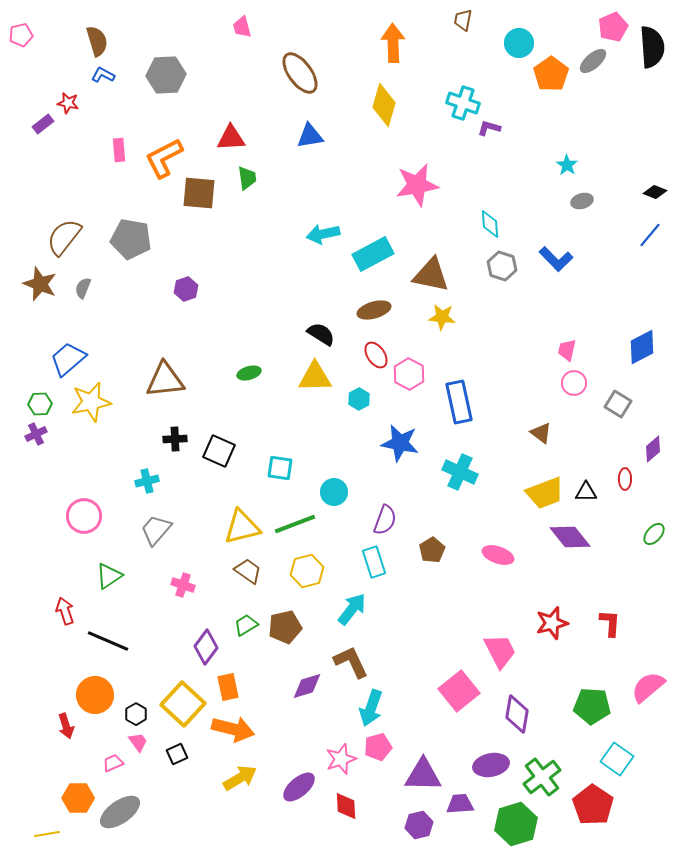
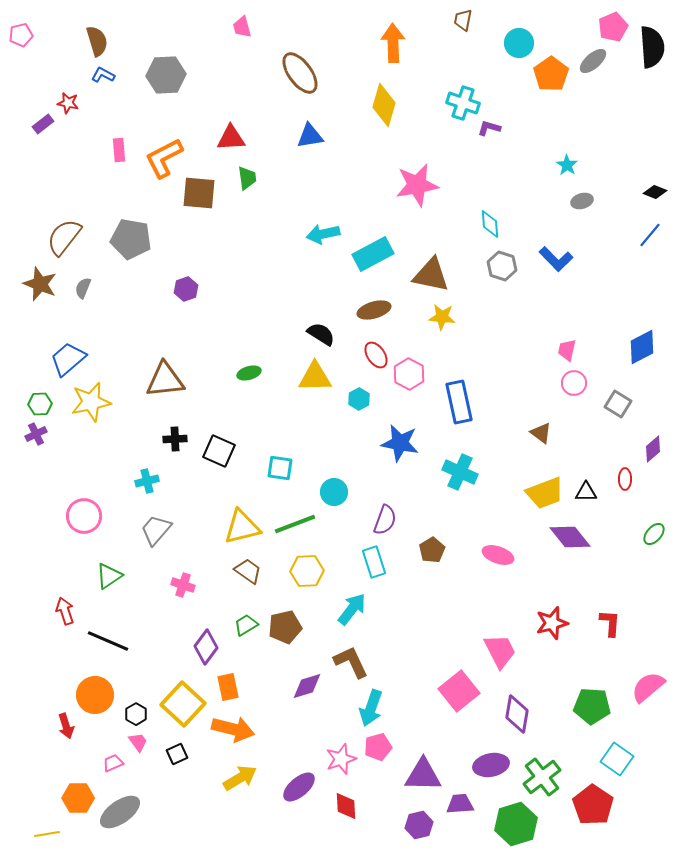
yellow hexagon at (307, 571): rotated 12 degrees clockwise
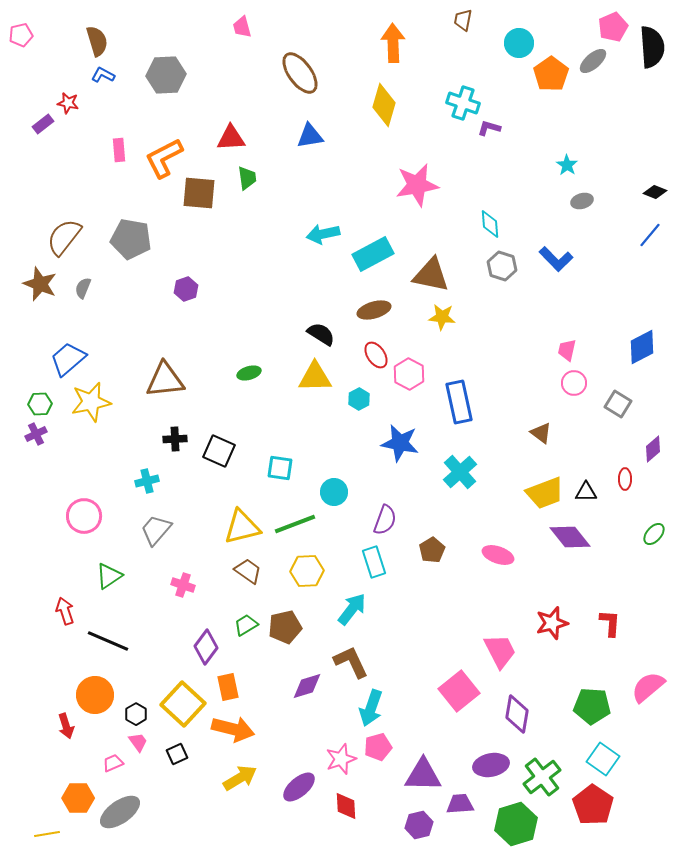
cyan cross at (460, 472): rotated 24 degrees clockwise
cyan square at (617, 759): moved 14 px left
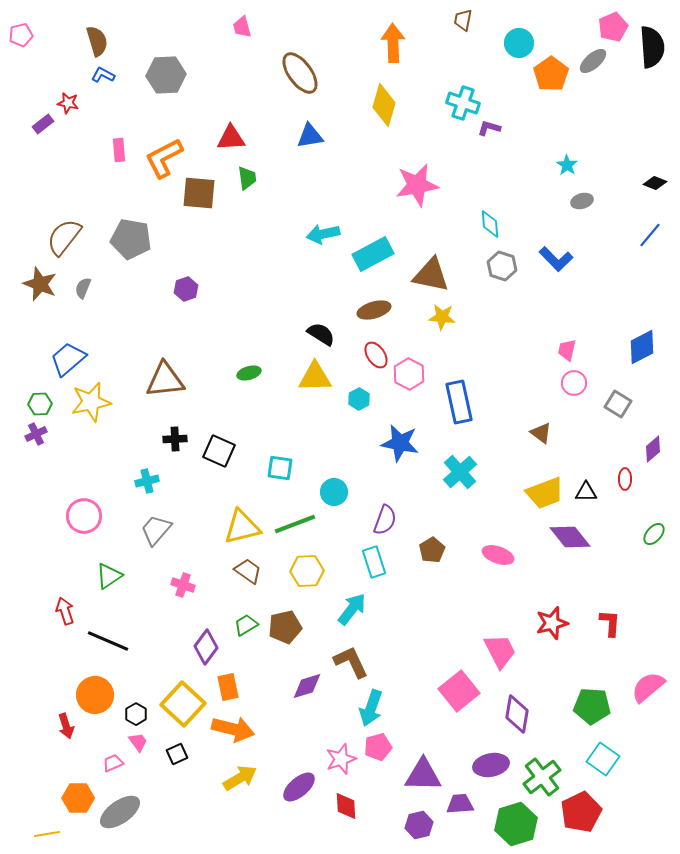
black diamond at (655, 192): moved 9 px up
red pentagon at (593, 805): moved 12 px left, 7 px down; rotated 12 degrees clockwise
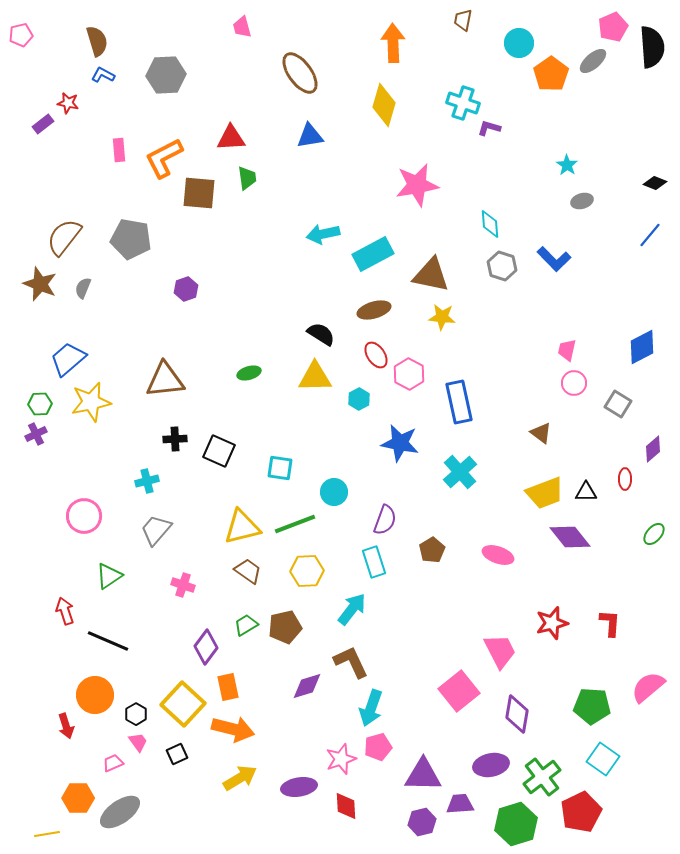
blue L-shape at (556, 259): moved 2 px left
purple ellipse at (299, 787): rotated 32 degrees clockwise
purple hexagon at (419, 825): moved 3 px right, 3 px up
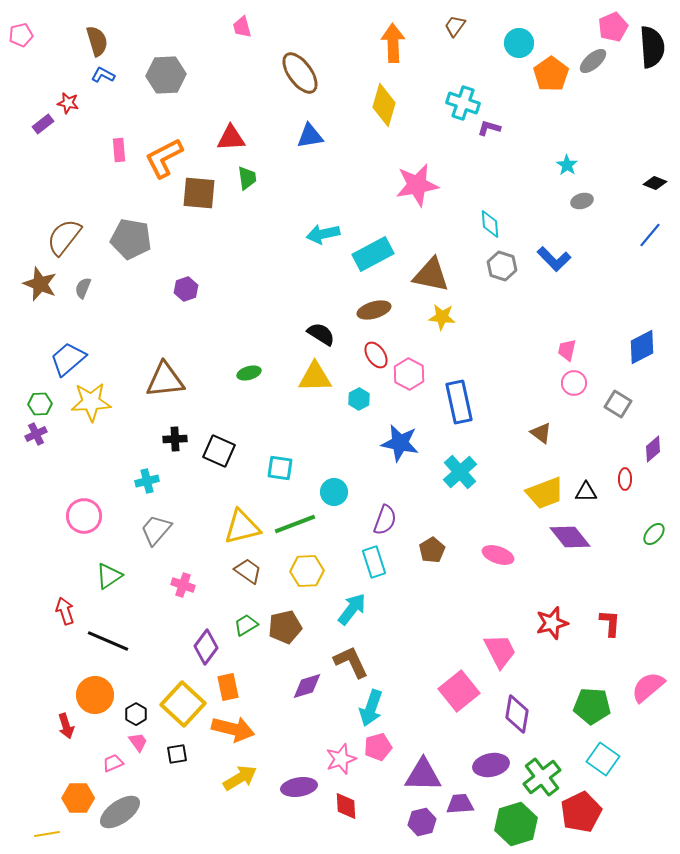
brown trapezoid at (463, 20): moved 8 px left, 6 px down; rotated 25 degrees clockwise
yellow star at (91, 402): rotated 9 degrees clockwise
black square at (177, 754): rotated 15 degrees clockwise
